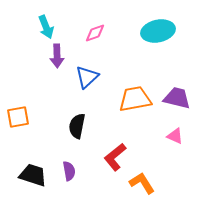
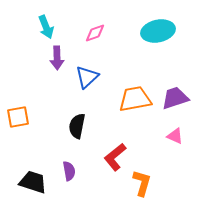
purple arrow: moved 2 px down
purple trapezoid: moved 2 px left; rotated 32 degrees counterclockwise
black trapezoid: moved 7 px down
orange L-shape: rotated 48 degrees clockwise
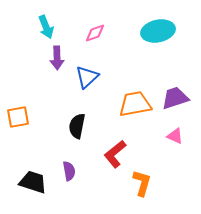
orange trapezoid: moved 5 px down
red L-shape: moved 3 px up
